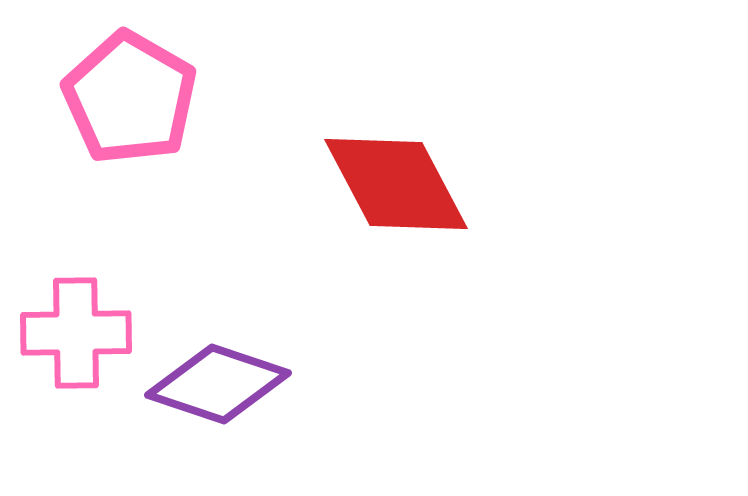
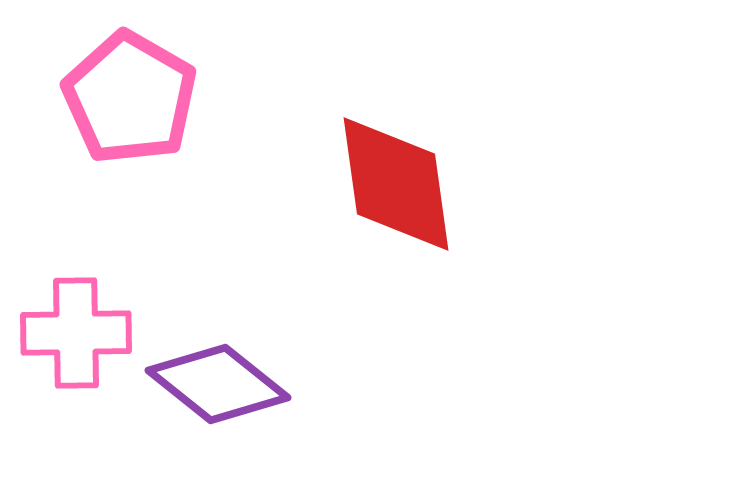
red diamond: rotated 20 degrees clockwise
purple diamond: rotated 20 degrees clockwise
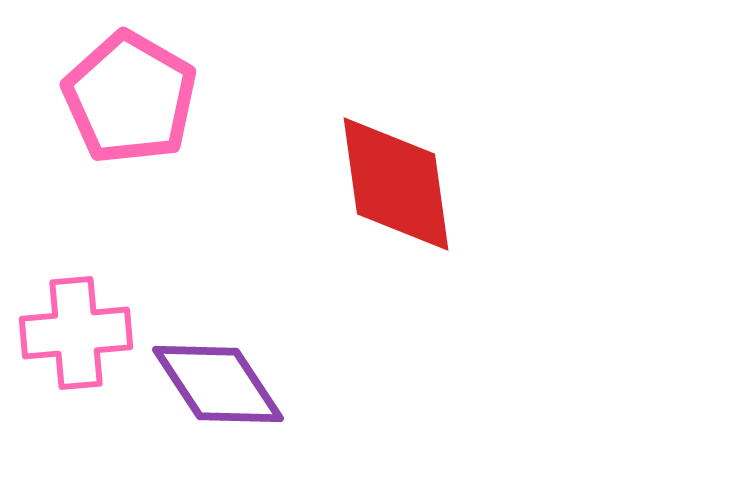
pink cross: rotated 4 degrees counterclockwise
purple diamond: rotated 18 degrees clockwise
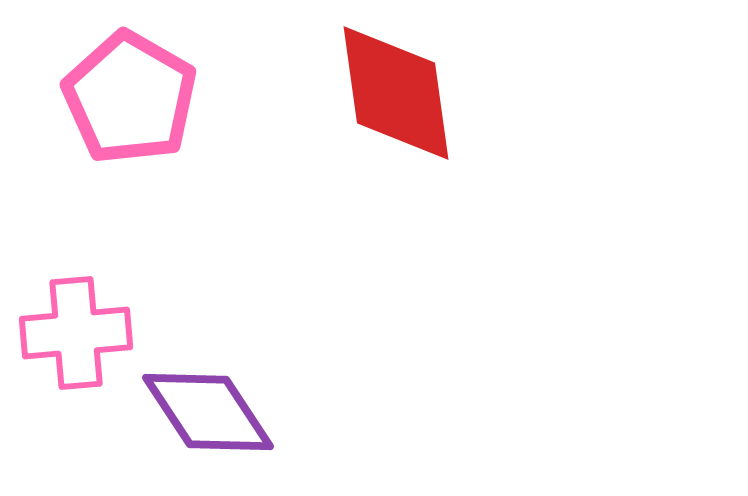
red diamond: moved 91 px up
purple diamond: moved 10 px left, 28 px down
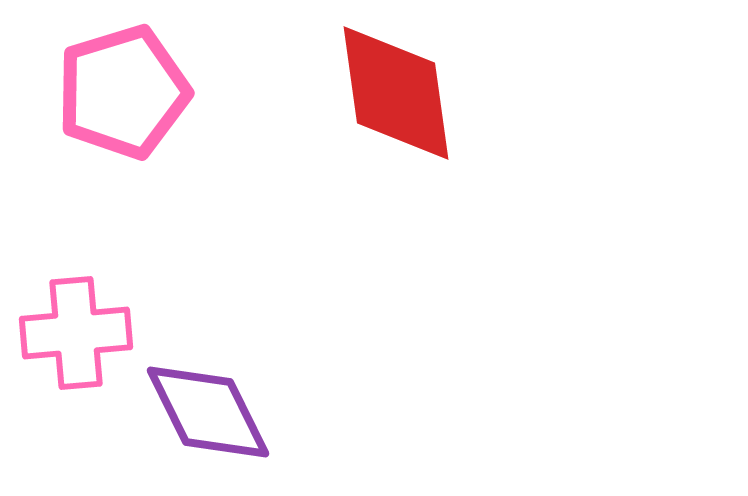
pink pentagon: moved 7 px left, 6 px up; rotated 25 degrees clockwise
purple diamond: rotated 7 degrees clockwise
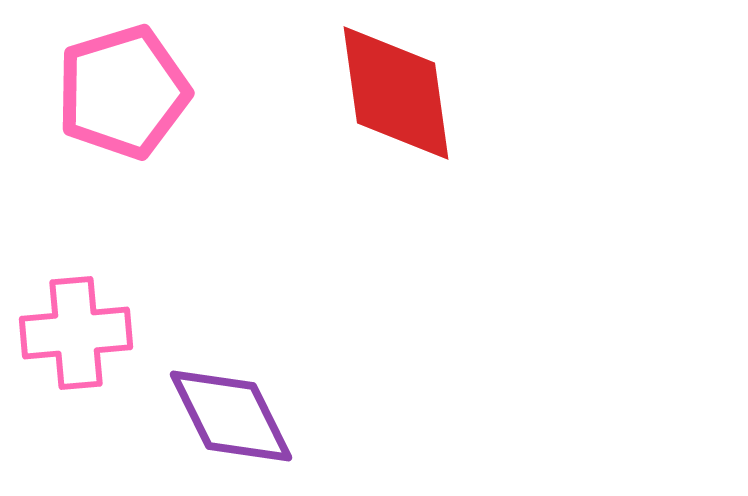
purple diamond: moved 23 px right, 4 px down
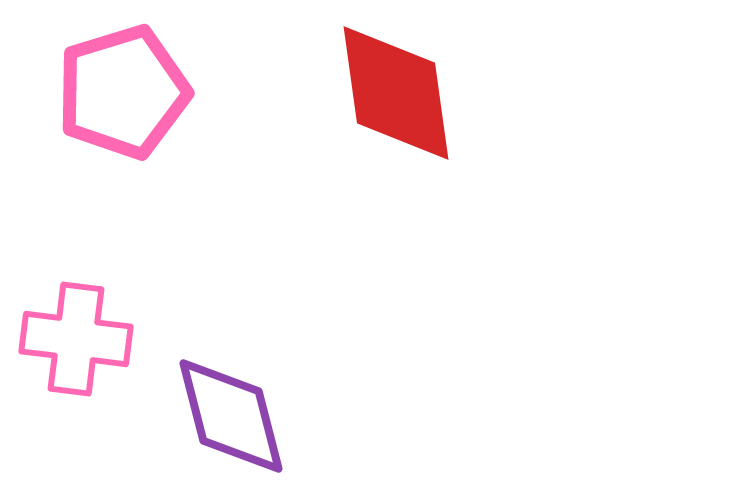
pink cross: moved 6 px down; rotated 12 degrees clockwise
purple diamond: rotated 12 degrees clockwise
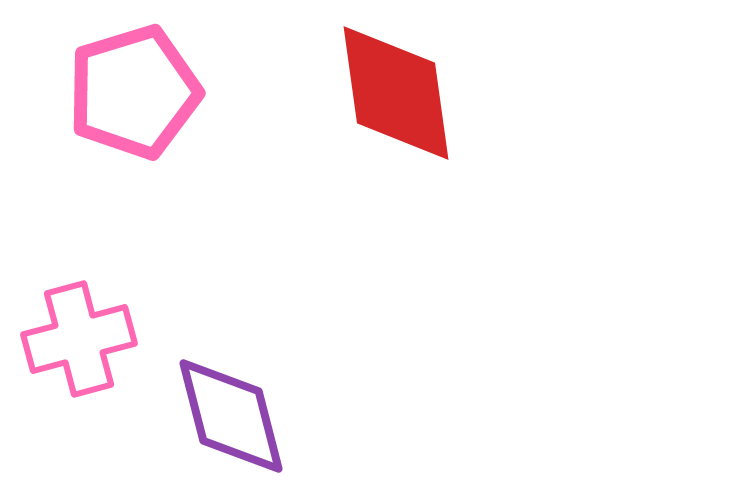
pink pentagon: moved 11 px right
pink cross: moved 3 px right; rotated 22 degrees counterclockwise
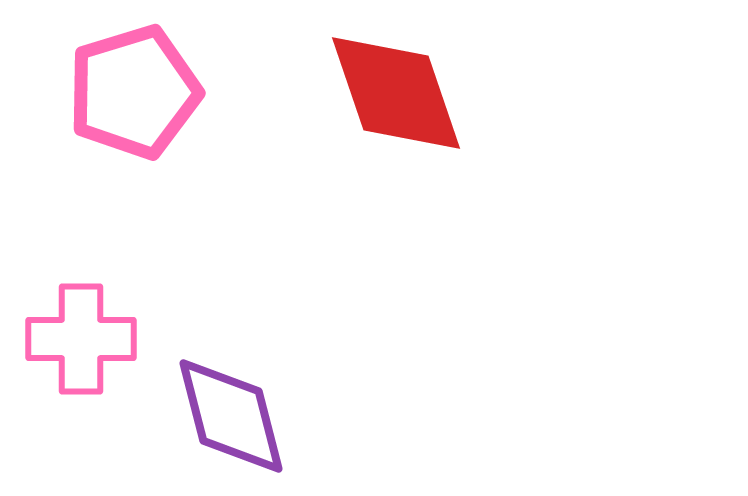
red diamond: rotated 11 degrees counterclockwise
pink cross: moved 2 px right; rotated 15 degrees clockwise
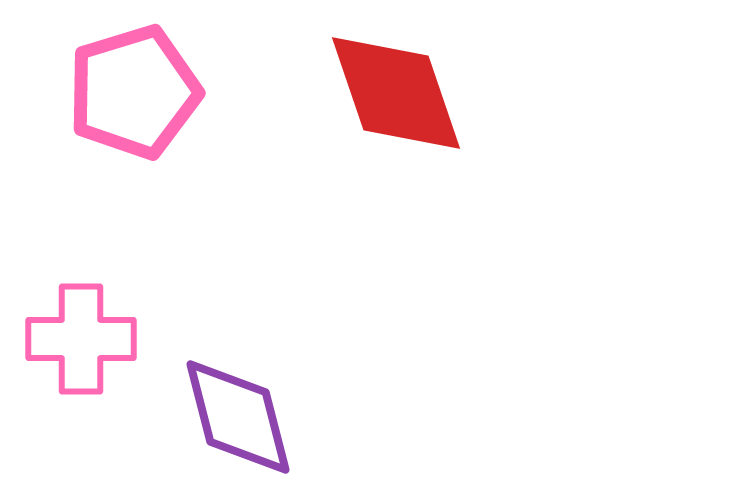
purple diamond: moved 7 px right, 1 px down
